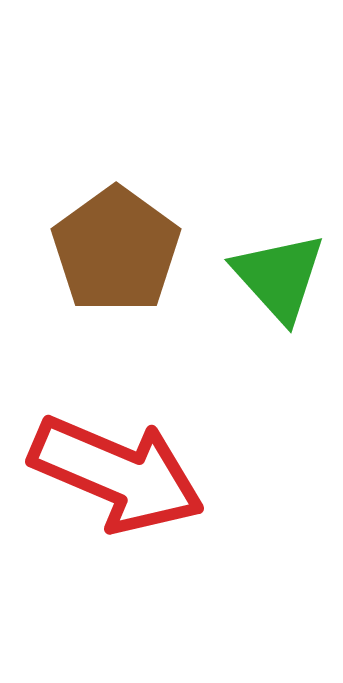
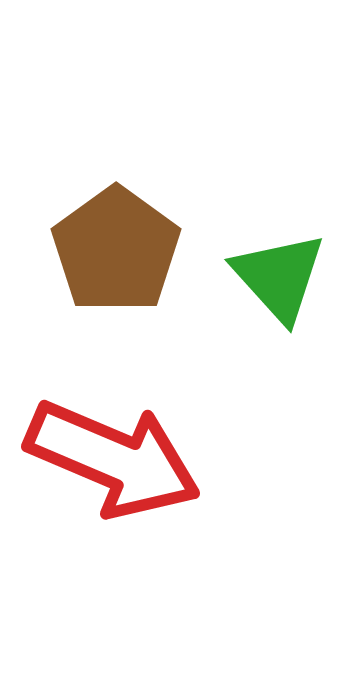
red arrow: moved 4 px left, 15 px up
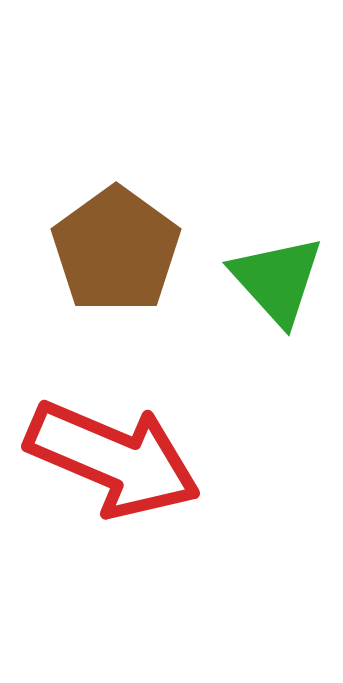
green triangle: moved 2 px left, 3 px down
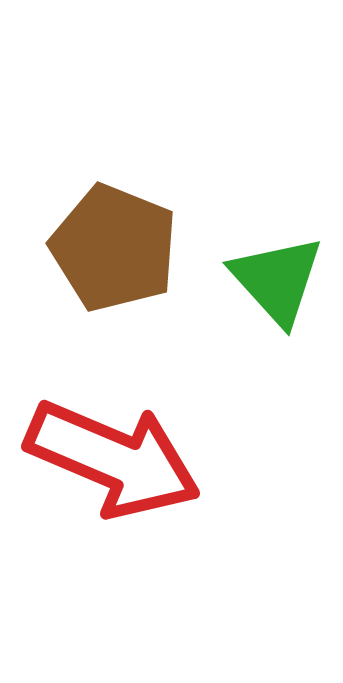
brown pentagon: moved 2 px left, 2 px up; rotated 14 degrees counterclockwise
